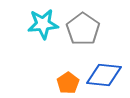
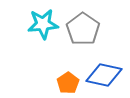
blue diamond: rotated 6 degrees clockwise
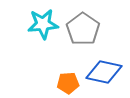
blue diamond: moved 3 px up
orange pentagon: rotated 30 degrees clockwise
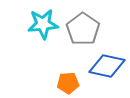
blue diamond: moved 3 px right, 6 px up
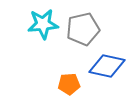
gray pentagon: rotated 24 degrees clockwise
orange pentagon: moved 1 px right, 1 px down
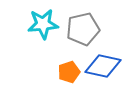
blue diamond: moved 4 px left
orange pentagon: moved 12 px up; rotated 15 degrees counterclockwise
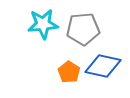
gray pentagon: rotated 8 degrees clockwise
orange pentagon: rotated 20 degrees counterclockwise
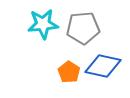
gray pentagon: moved 1 px up
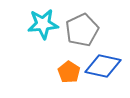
gray pentagon: moved 1 px left, 2 px down; rotated 20 degrees counterclockwise
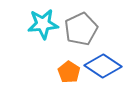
gray pentagon: moved 1 px left, 1 px up
blue diamond: rotated 21 degrees clockwise
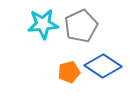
gray pentagon: moved 3 px up
orange pentagon: rotated 25 degrees clockwise
